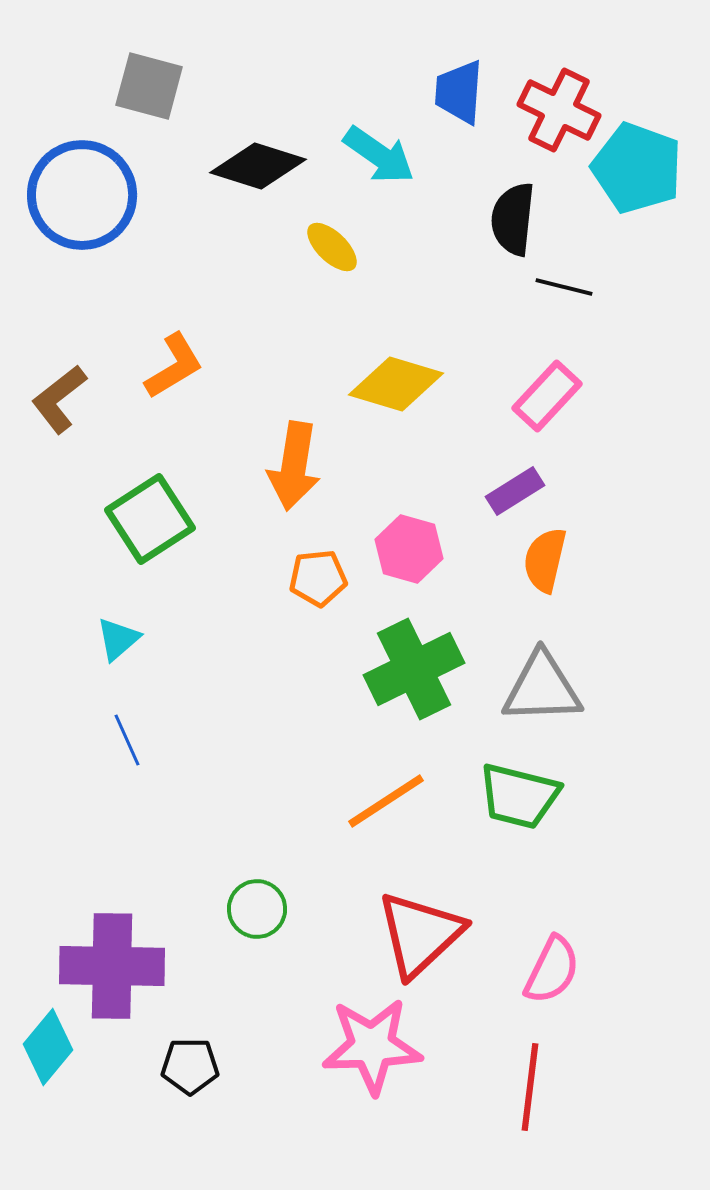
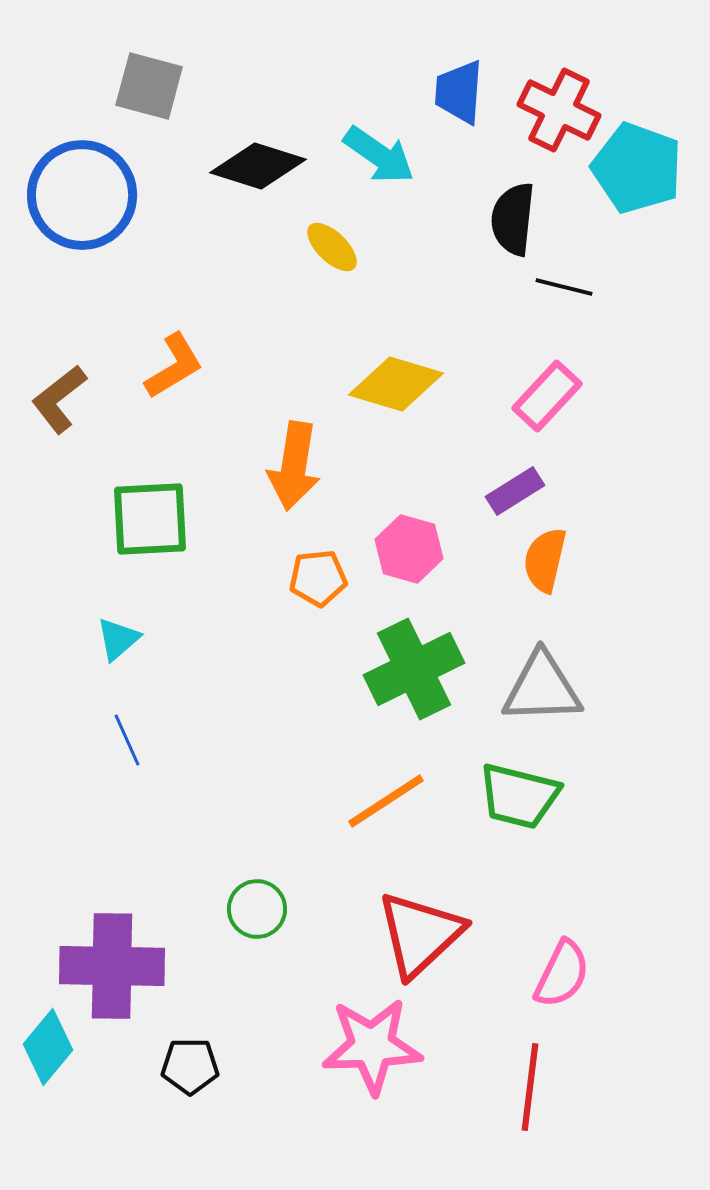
green square: rotated 30 degrees clockwise
pink semicircle: moved 10 px right, 4 px down
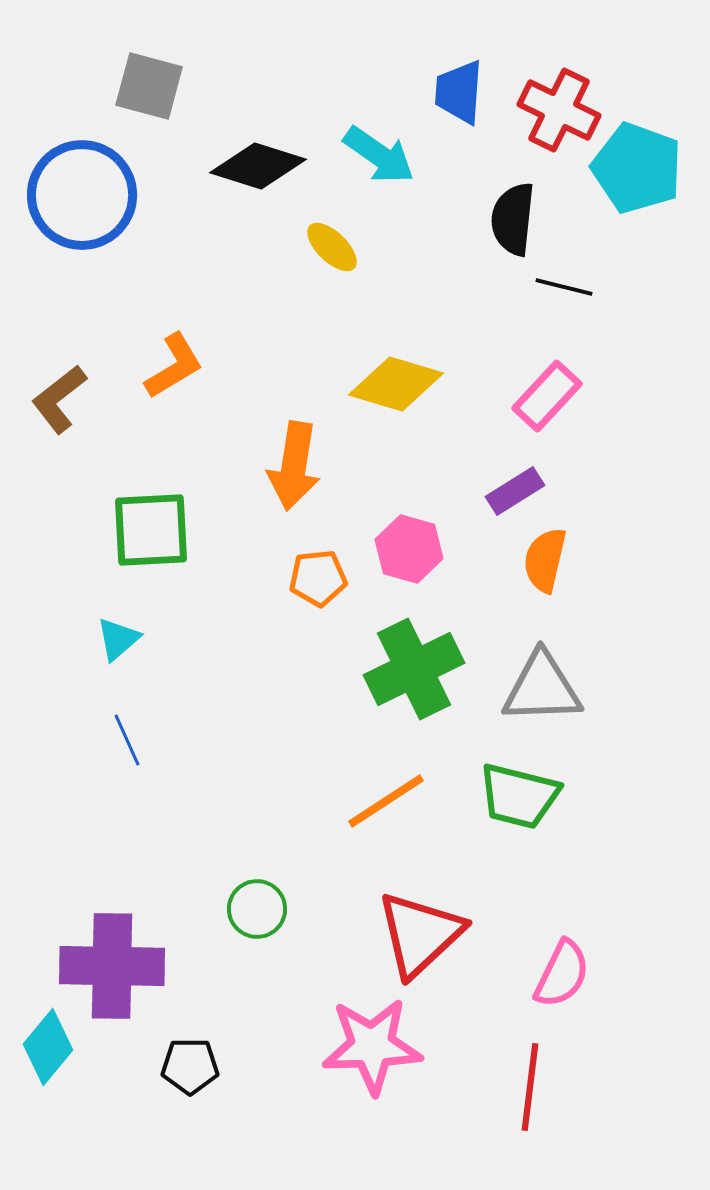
green square: moved 1 px right, 11 px down
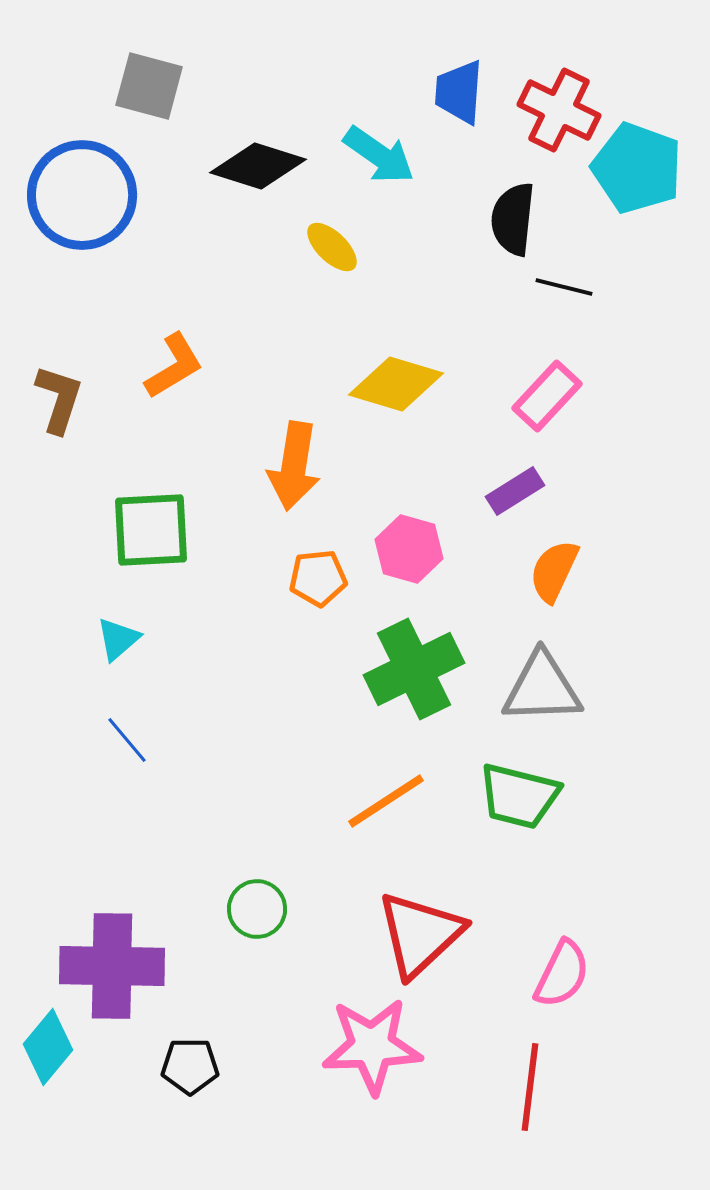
brown L-shape: rotated 146 degrees clockwise
orange semicircle: moved 9 px right, 11 px down; rotated 12 degrees clockwise
blue line: rotated 16 degrees counterclockwise
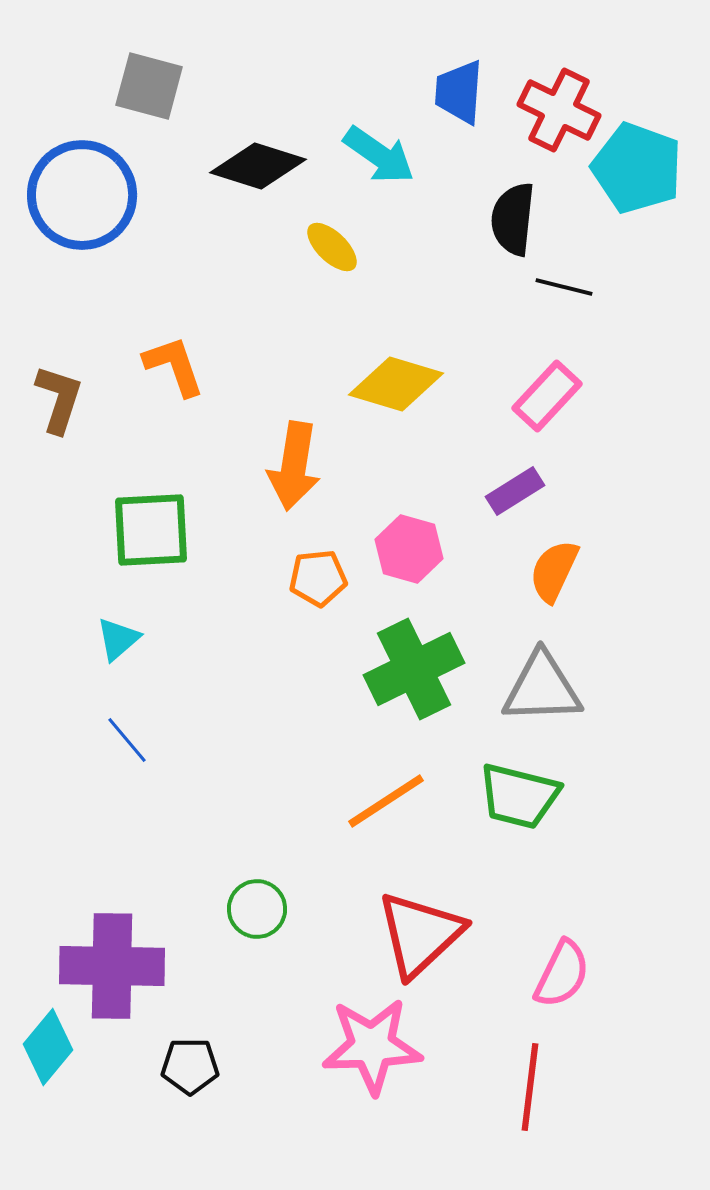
orange L-shape: rotated 78 degrees counterclockwise
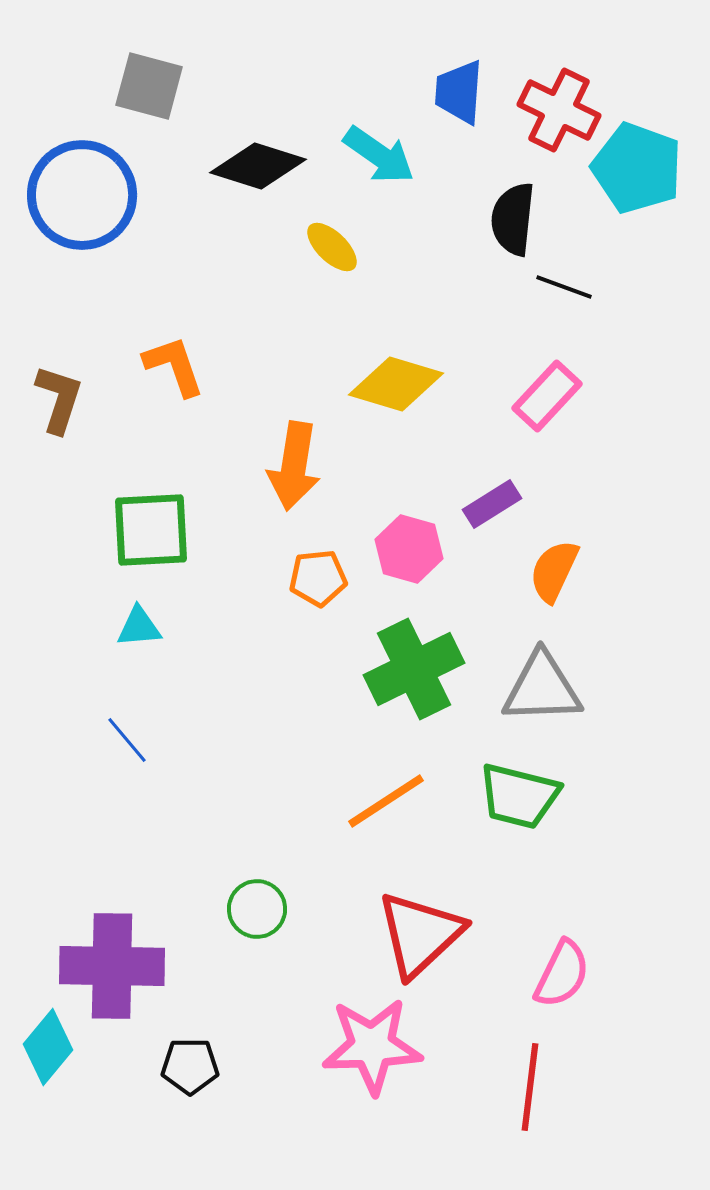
black line: rotated 6 degrees clockwise
purple rectangle: moved 23 px left, 13 px down
cyan triangle: moved 21 px right, 12 px up; rotated 36 degrees clockwise
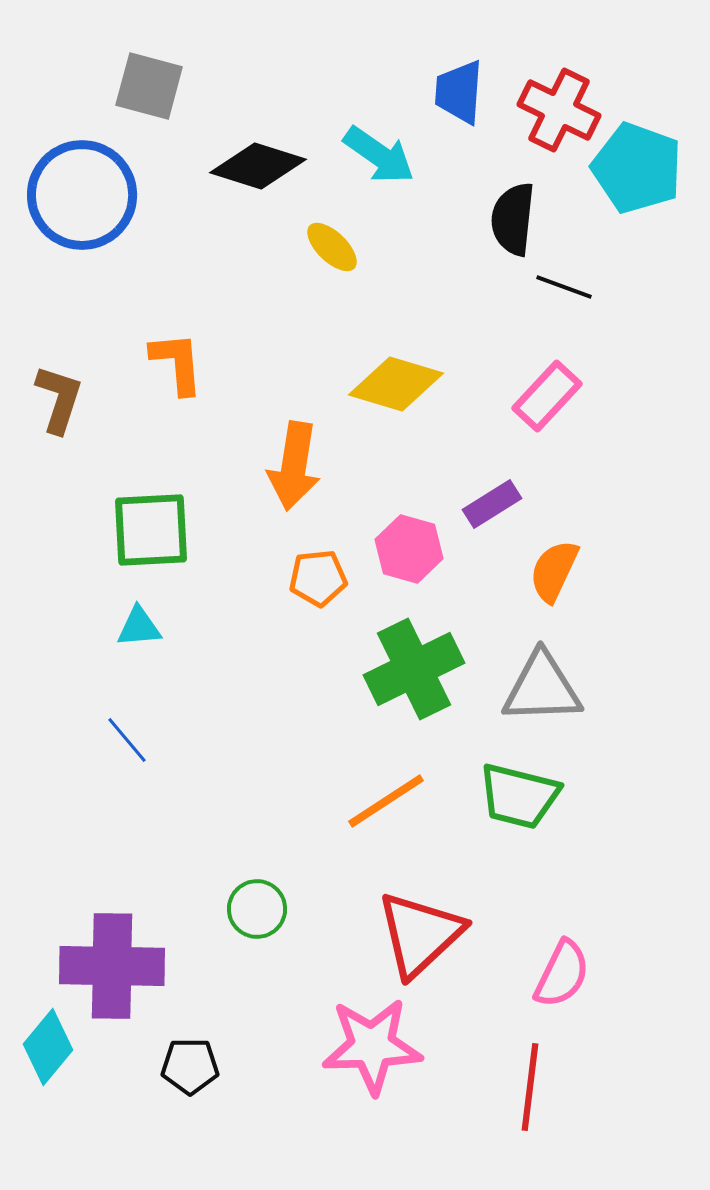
orange L-shape: moved 3 px right, 3 px up; rotated 14 degrees clockwise
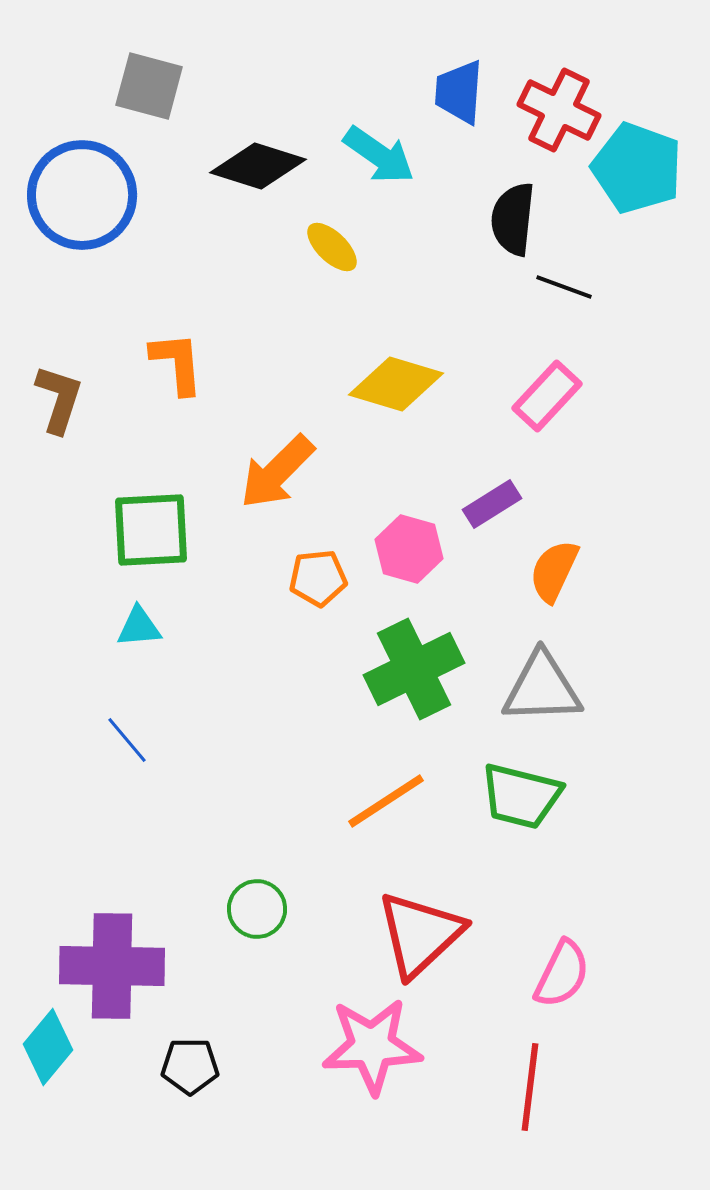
orange arrow: moved 17 px left, 6 px down; rotated 36 degrees clockwise
green trapezoid: moved 2 px right
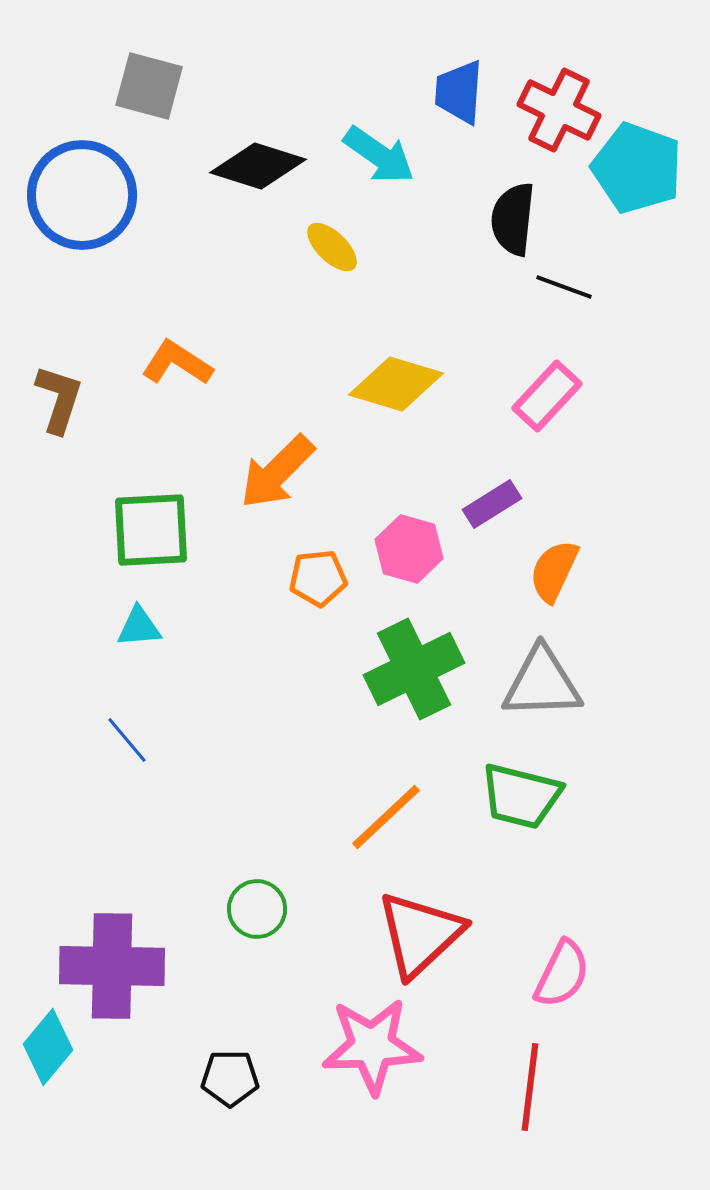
orange L-shape: rotated 52 degrees counterclockwise
gray triangle: moved 5 px up
orange line: moved 16 px down; rotated 10 degrees counterclockwise
black pentagon: moved 40 px right, 12 px down
